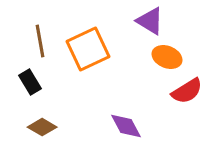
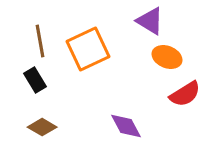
black rectangle: moved 5 px right, 2 px up
red semicircle: moved 2 px left, 3 px down
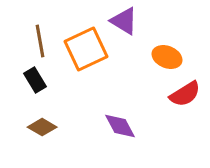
purple triangle: moved 26 px left
orange square: moved 2 px left
purple diamond: moved 6 px left
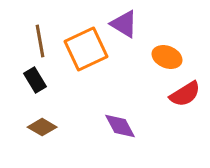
purple triangle: moved 3 px down
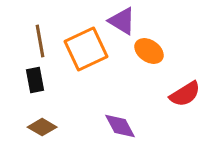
purple triangle: moved 2 px left, 3 px up
orange ellipse: moved 18 px left, 6 px up; rotated 12 degrees clockwise
black rectangle: rotated 20 degrees clockwise
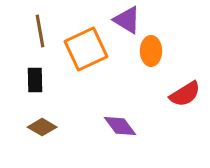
purple triangle: moved 5 px right, 1 px up
brown line: moved 10 px up
orange ellipse: moved 2 px right; rotated 56 degrees clockwise
black rectangle: rotated 10 degrees clockwise
purple diamond: rotated 8 degrees counterclockwise
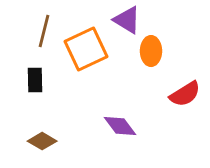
brown line: moved 4 px right; rotated 24 degrees clockwise
brown diamond: moved 14 px down
